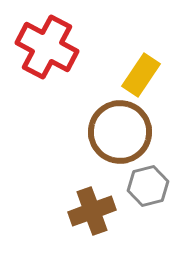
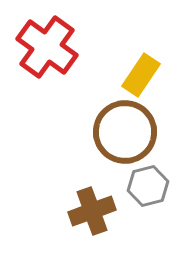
red cross: rotated 8 degrees clockwise
brown circle: moved 5 px right
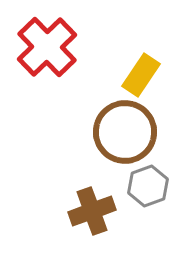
red cross: rotated 10 degrees clockwise
gray hexagon: rotated 6 degrees counterclockwise
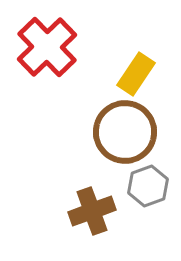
yellow rectangle: moved 5 px left, 1 px up
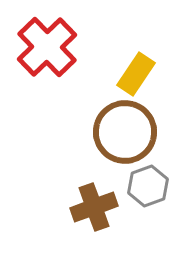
brown cross: moved 2 px right, 4 px up
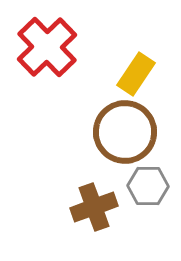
gray hexagon: rotated 21 degrees clockwise
